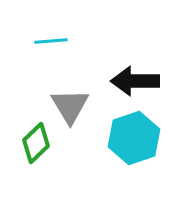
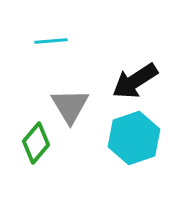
black arrow: rotated 33 degrees counterclockwise
green diamond: rotated 6 degrees counterclockwise
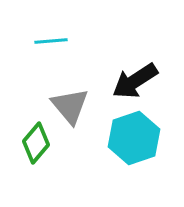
gray triangle: rotated 9 degrees counterclockwise
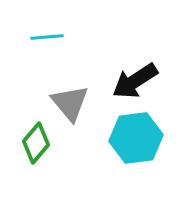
cyan line: moved 4 px left, 4 px up
gray triangle: moved 3 px up
cyan hexagon: moved 2 px right; rotated 12 degrees clockwise
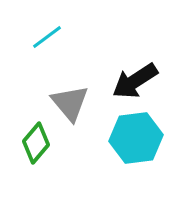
cyan line: rotated 32 degrees counterclockwise
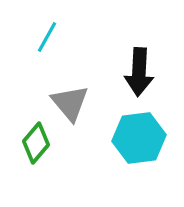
cyan line: rotated 24 degrees counterclockwise
black arrow: moved 4 px right, 9 px up; rotated 54 degrees counterclockwise
cyan hexagon: moved 3 px right
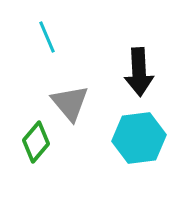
cyan line: rotated 52 degrees counterclockwise
black arrow: rotated 6 degrees counterclockwise
green diamond: moved 1 px up
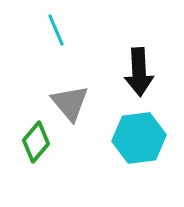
cyan line: moved 9 px right, 7 px up
